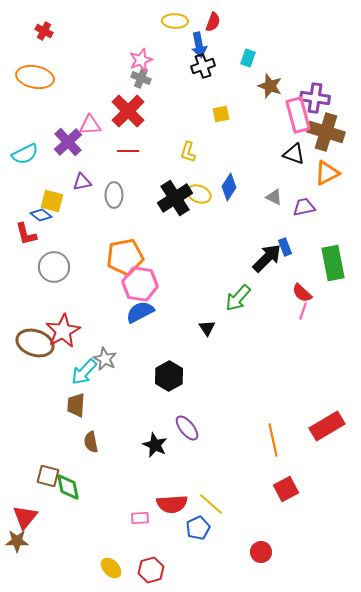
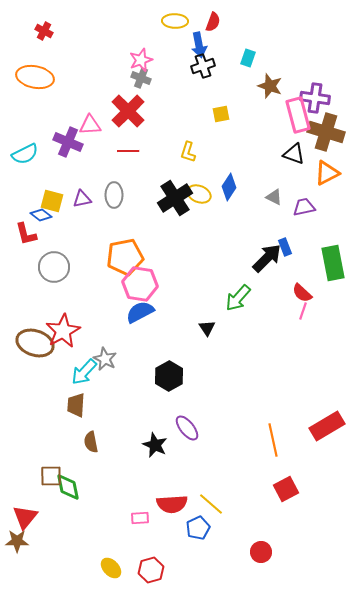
purple cross at (68, 142): rotated 24 degrees counterclockwise
purple triangle at (82, 182): moved 17 px down
brown square at (48, 476): moved 3 px right; rotated 15 degrees counterclockwise
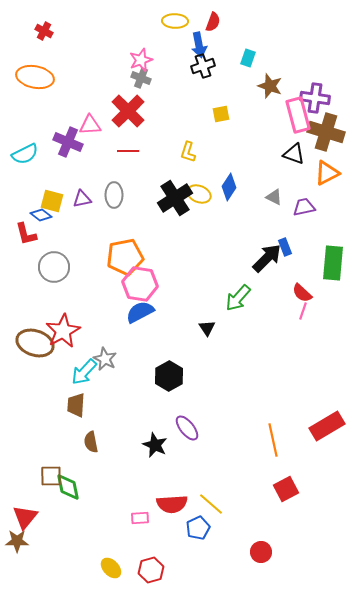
green rectangle at (333, 263): rotated 16 degrees clockwise
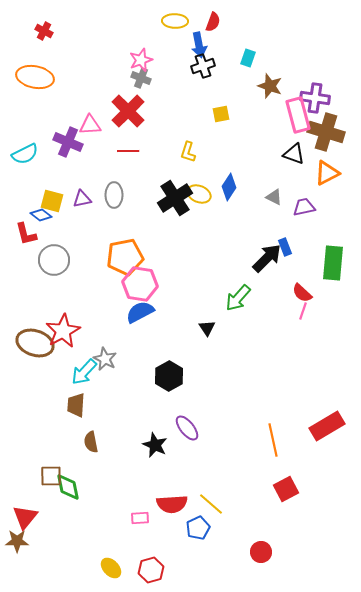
gray circle at (54, 267): moved 7 px up
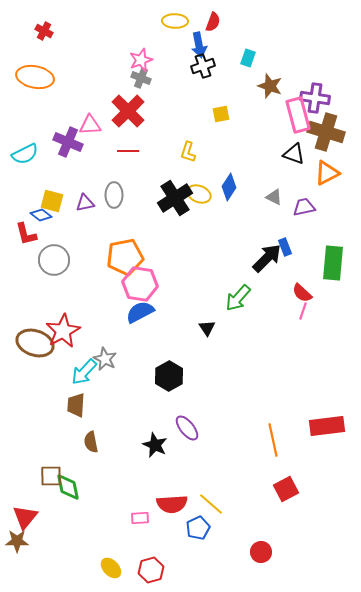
purple triangle at (82, 199): moved 3 px right, 4 px down
red rectangle at (327, 426): rotated 24 degrees clockwise
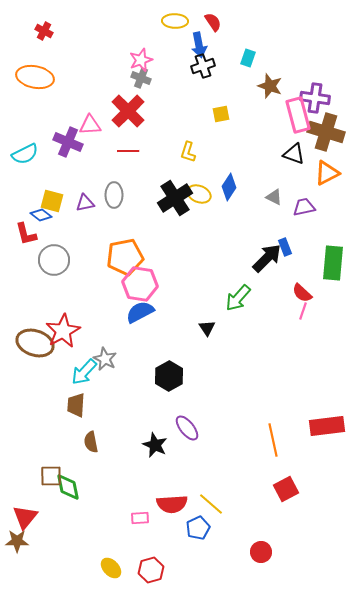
red semicircle at (213, 22): rotated 54 degrees counterclockwise
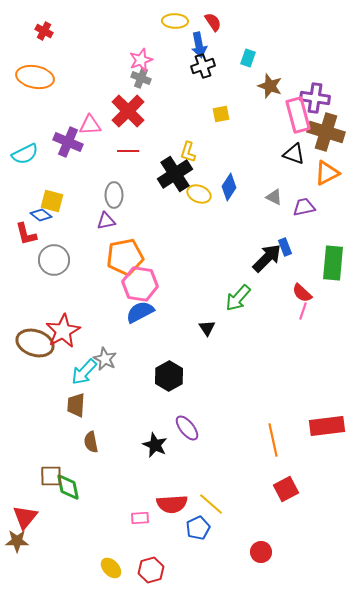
black cross at (175, 198): moved 24 px up
purple triangle at (85, 203): moved 21 px right, 18 px down
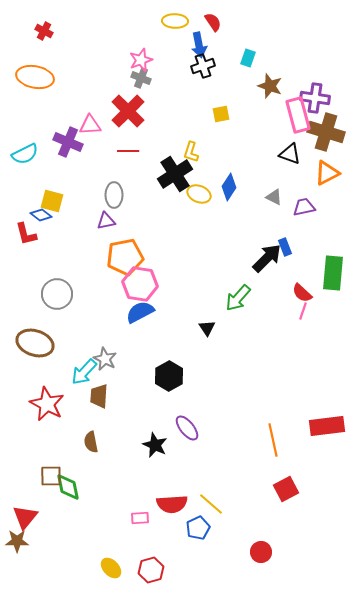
yellow L-shape at (188, 152): moved 3 px right
black triangle at (294, 154): moved 4 px left
gray circle at (54, 260): moved 3 px right, 34 px down
green rectangle at (333, 263): moved 10 px down
red star at (63, 331): moved 16 px left, 73 px down; rotated 16 degrees counterclockwise
brown trapezoid at (76, 405): moved 23 px right, 9 px up
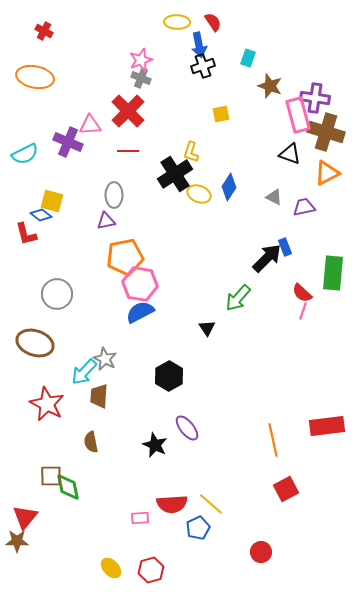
yellow ellipse at (175, 21): moved 2 px right, 1 px down
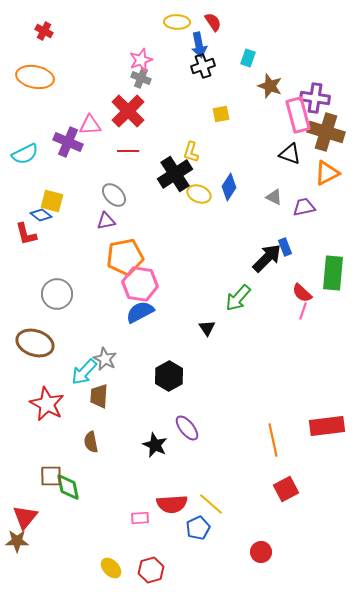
gray ellipse at (114, 195): rotated 45 degrees counterclockwise
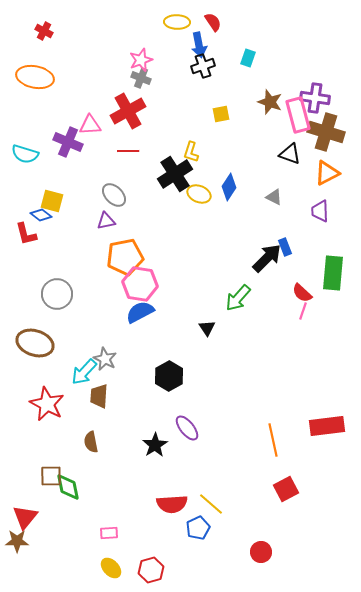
brown star at (270, 86): moved 16 px down
red cross at (128, 111): rotated 16 degrees clockwise
cyan semicircle at (25, 154): rotated 44 degrees clockwise
purple trapezoid at (304, 207): moved 16 px right, 4 px down; rotated 80 degrees counterclockwise
black star at (155, 445): rotated 15 degrees clockwise
pink rectangle at (140, 518): moved 31 px left, 15 px down
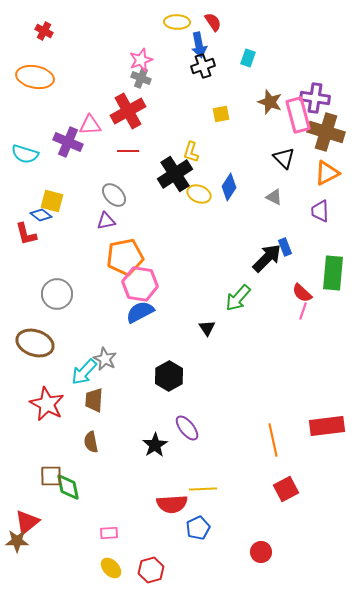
black triangle at (290, 154): moved 6 px left, 4 px down; rotated 25 degrees clockwise
brown trapezoid at (99, 396): moved 5 px left, 4 px down
yellow line at (211, 504): moved 8 px left, 15 px up; rotated 44 degrees counterclockwise
red triangle at (25, 517): moved 2 px right, 5 px down; rotated 12 degrees clockwise
